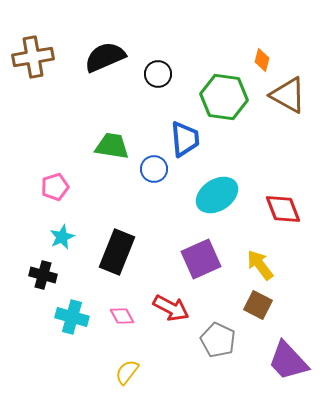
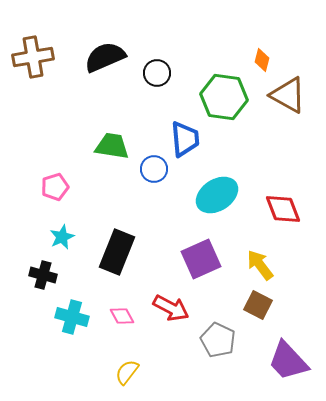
black circle: moved 1 px left, 1 px up
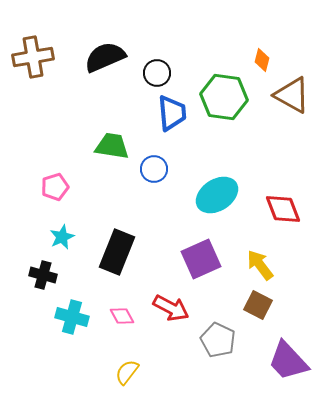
brown triangle: moved 4 px right
blue trapezoid: moved 13 px left, 26 px up
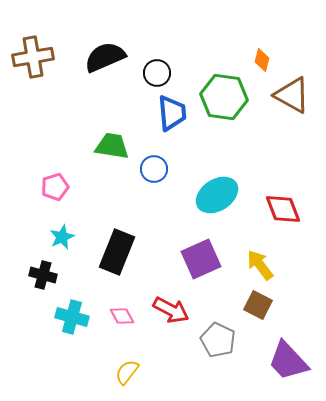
red arrow: moved 2 px down
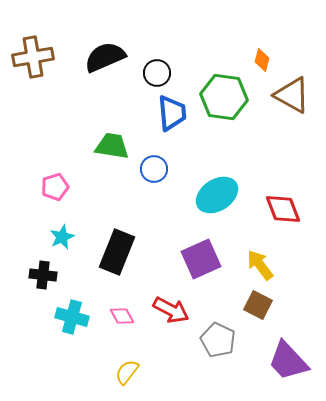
black cross: rotated 8 degrees counterclockwise
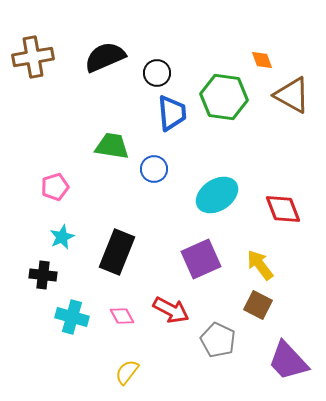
orange diamond: rotated 35 degrees counterclockwise
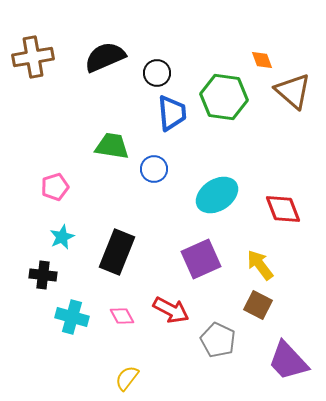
brown triangle: moved 1 px right, 4 px up; rotated 12 degrees clockwise
yellow semicircle: moved 6 px down
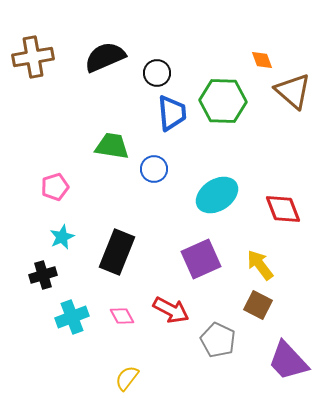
green hexagon: moved 1 px left, 4 px down; rotated 6 degrees counterclockwise
black cross: rotated 24 degrees counterclockwise
cyan cross: rotated 36 degrees counterclockwise
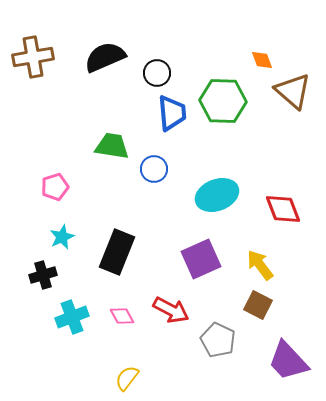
cyan ellipse: rotated 12 degrees clockwise
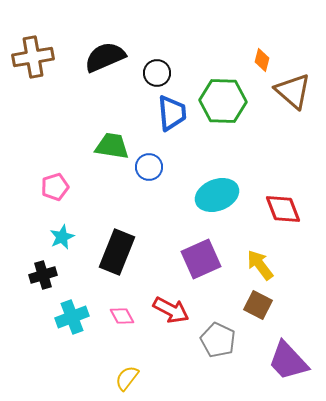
orange diamond: rotated 35 degrees clockwise
blue circle: moved 5 px left, 2 px up
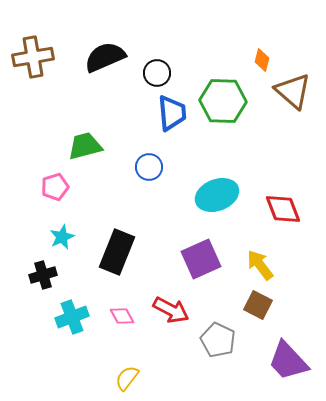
green trapezoid: moved 27 px left; rotated 24 degrees counterclockwise
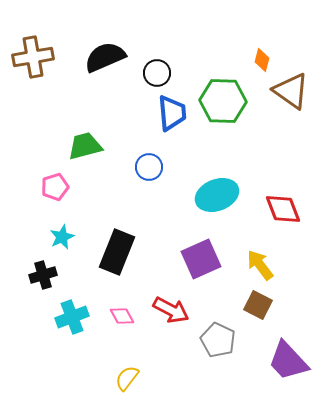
brown triangle: moved 2 px left; rotated 6 degrees counterclockwise
